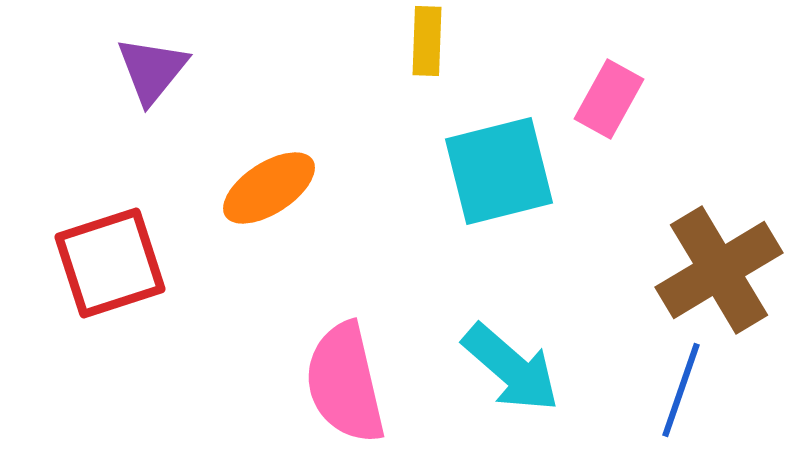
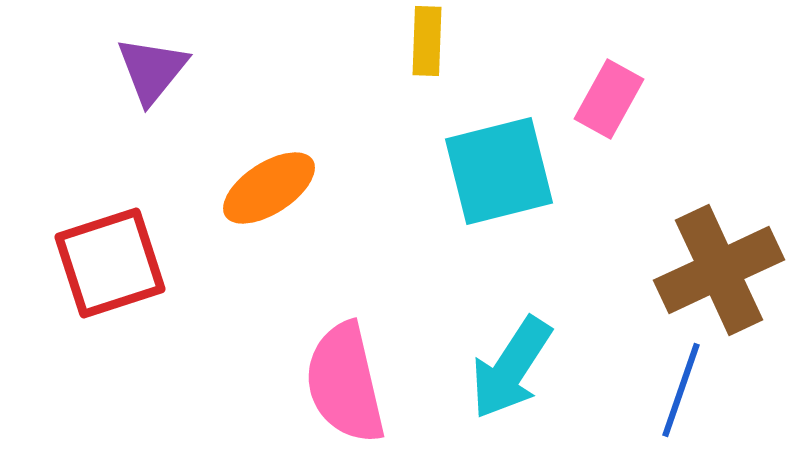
brown cross: rotated 6 degrees clockwise
cyan arrow: rotated 82 degrees clockwise
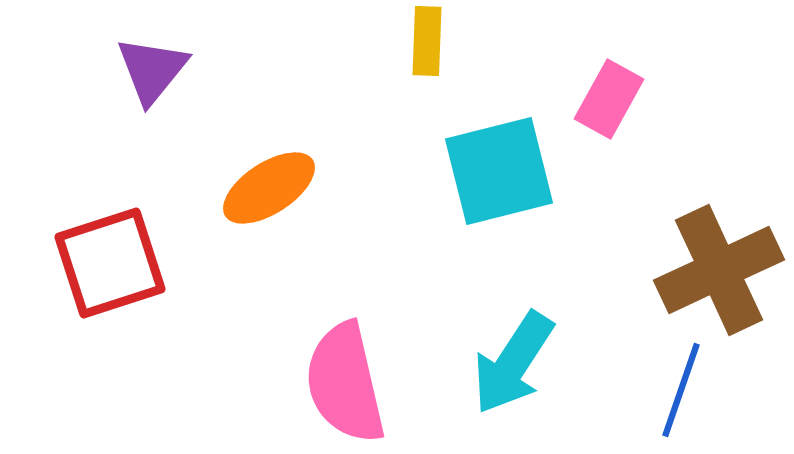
cyan arrow: moved 2 px right, 5 px up
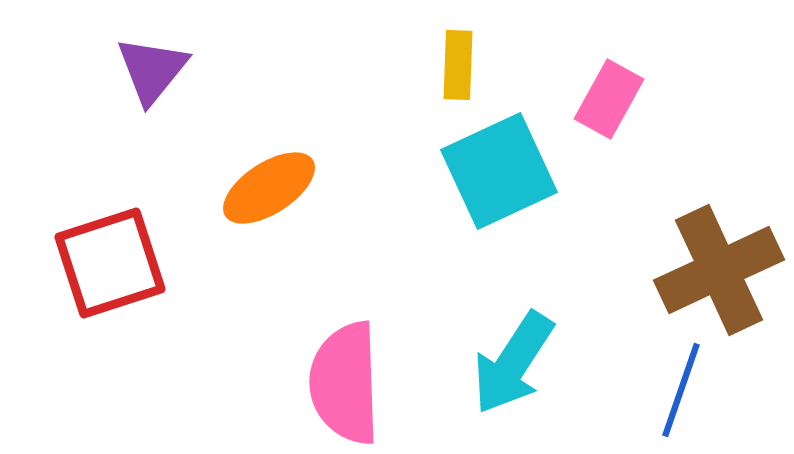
yellow rectangle: moved 31 px right, 24 px down
cyan square: rotated 11 degrees counterclockwise
pink semicircle: rotated 11 degrees clockwise
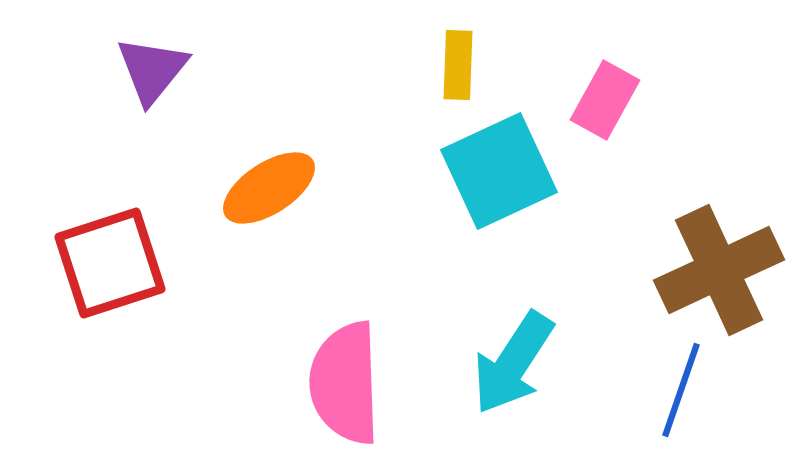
pink rectangle: moved 4 px left, 1 px down
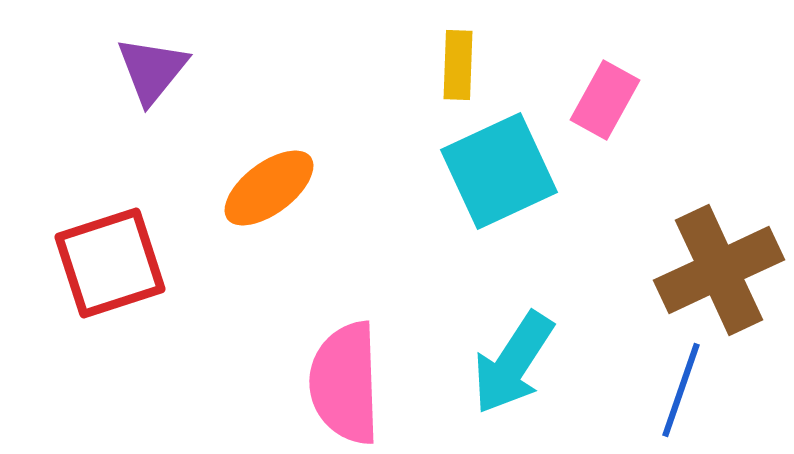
orange ellipse: rotated 4 degrees counterclockwise
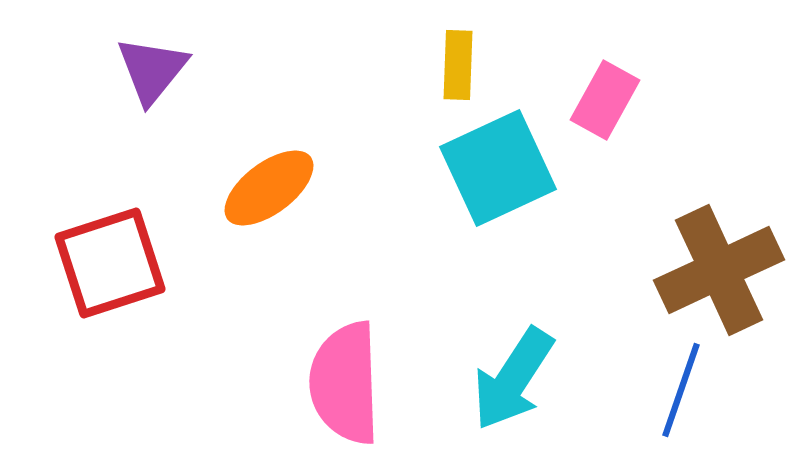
cyan square: moved 1 px left, 3 px up
cyan arrow: moved 16 px down
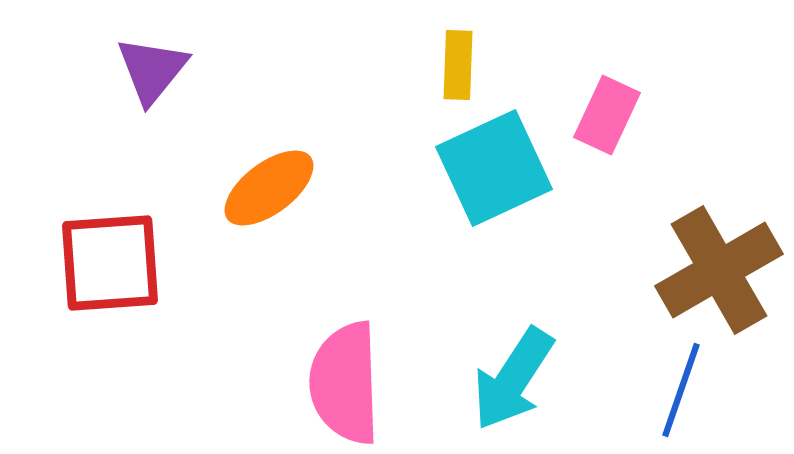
pink rectangle: moved 2 px right, 15 px down; rotated 4 degrees counterclockwise
cyan square: moved 4 px left
red square: rotated 14 degrees clockwise
brown cross: rotated 5 degrees counterclockwise
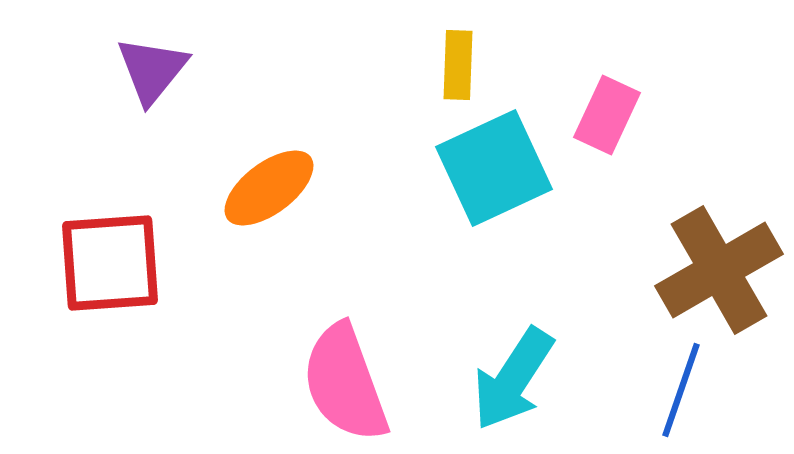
pink semicircle: rotated 18 degrees counterclockwise
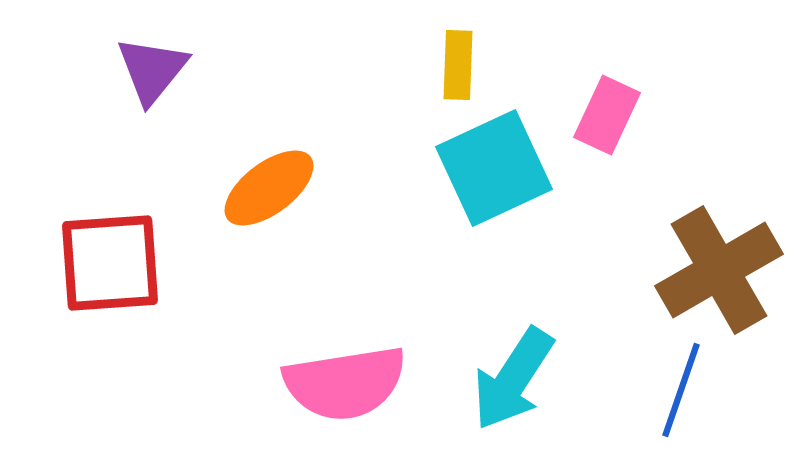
pink semicircle: rotated 79 degrees counterclockwise
